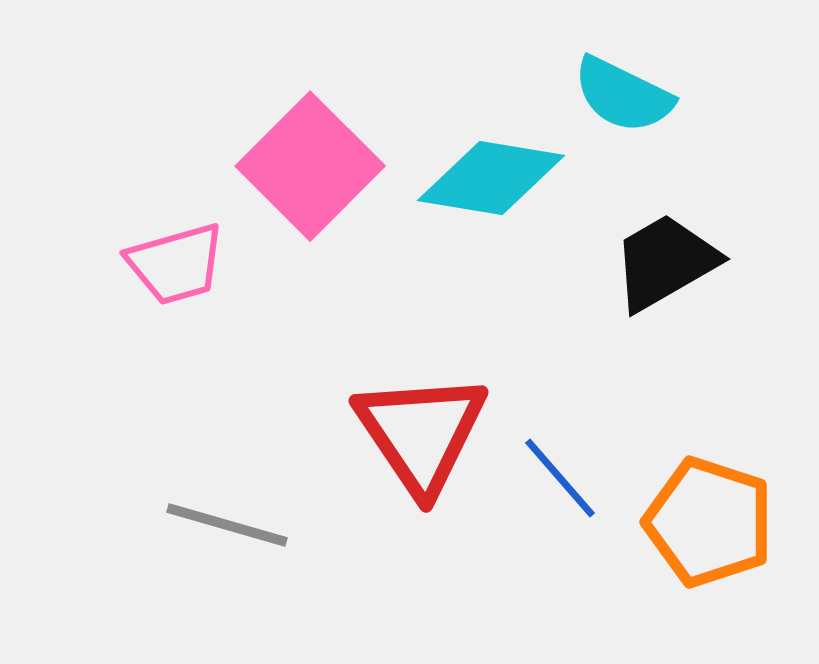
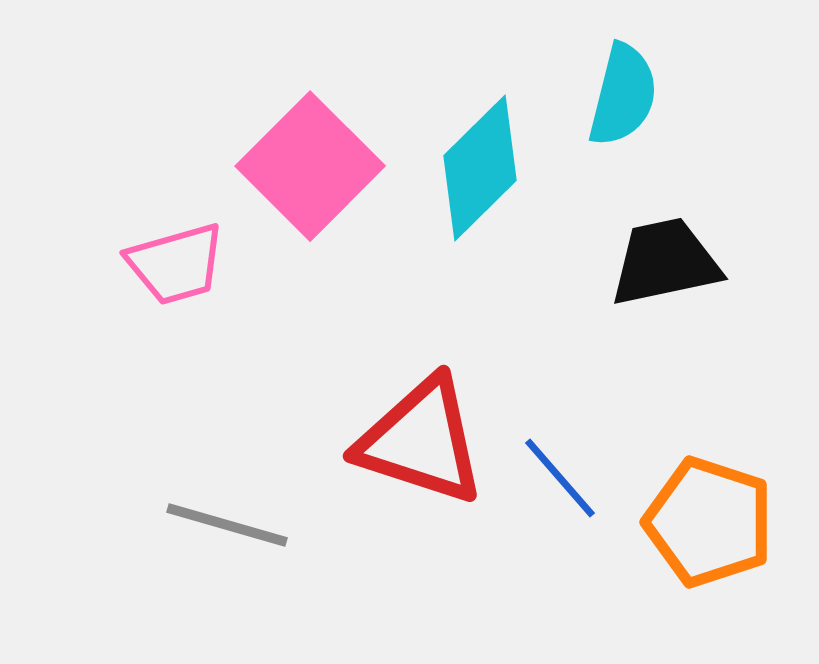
cyan semicircle: rotated 102 degrees counterclockwise
cyan diamond: moved 11 px left, 10 px up; rotated 54 degrees counterclockwise
black trapezoid: rotated 18 degrees clockwise
red triangle: moved 8 px down; rotated 38 degrees counterclockwise
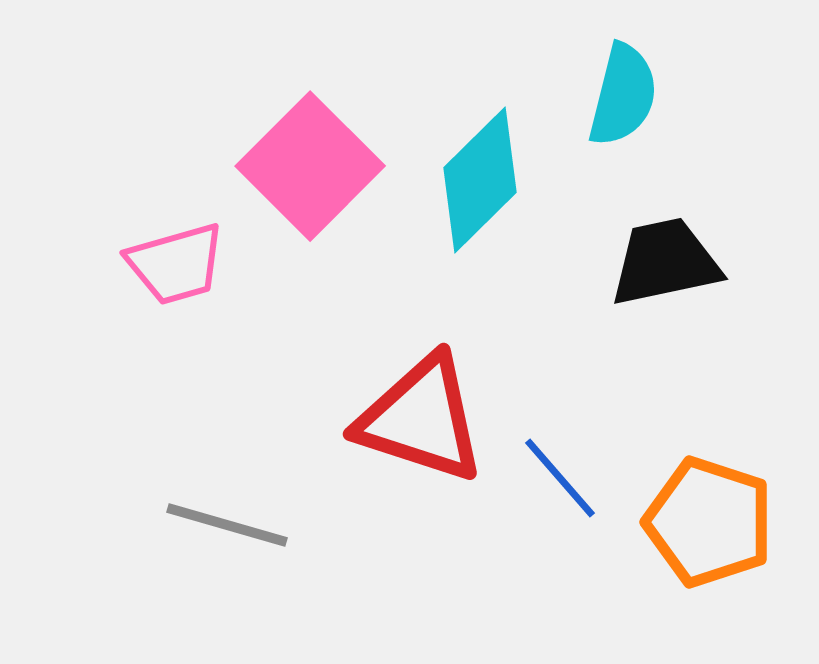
cyan diamond: moved 12 px down
red triangle: moved 22 px up
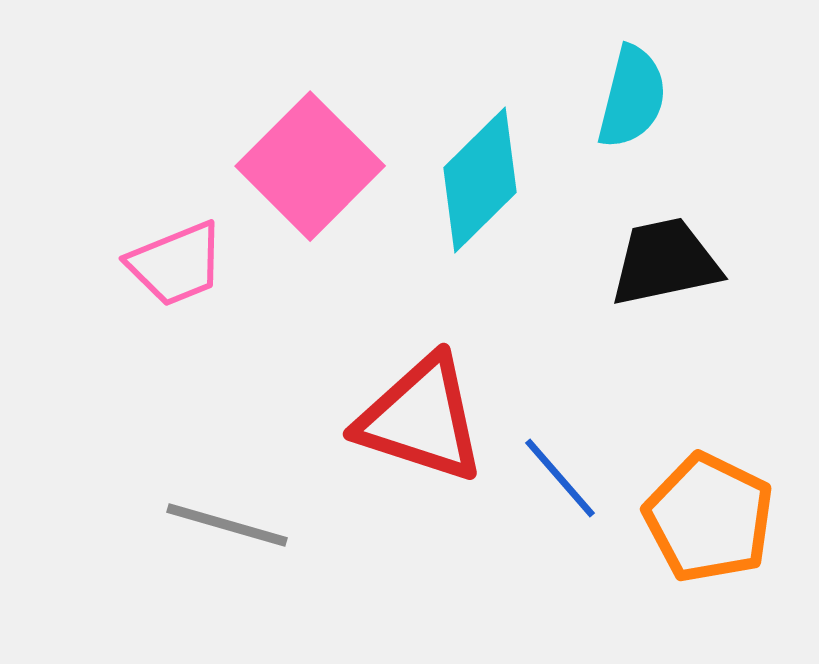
cyan semicircle: moved 9 px right, 2 px down
pink trapezoid: rotated 6 degrees counterclockwise
orange pentagon: moved 4 px up; rotated 8 degrees clockwise
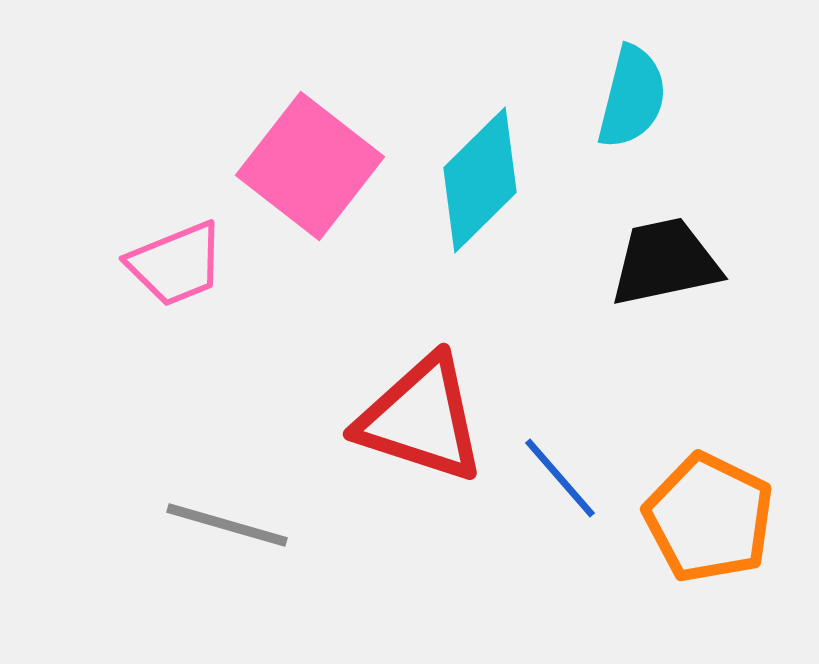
pink square: rotated 7 degrees counterclockwise
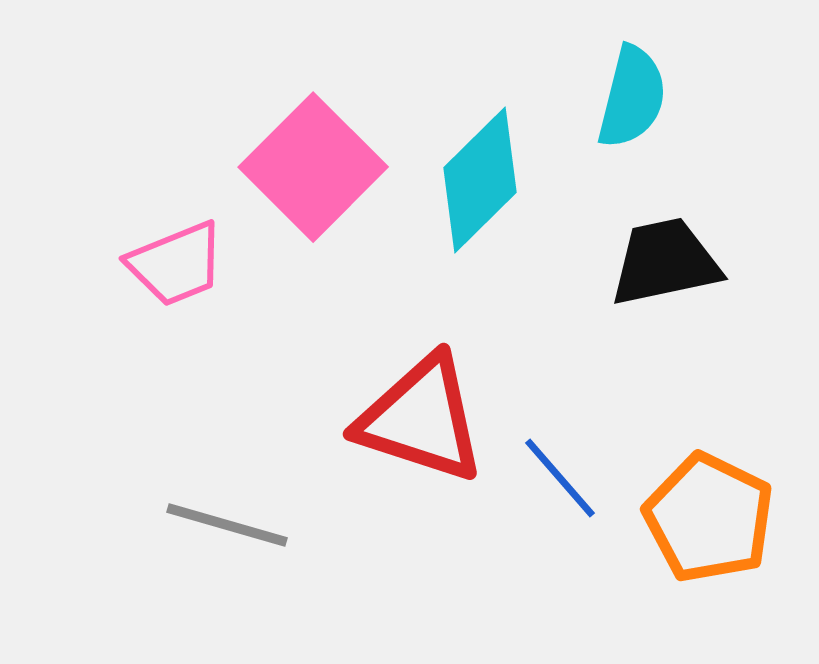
pink square: moved 3 px right, 1 px down; rotated 7 degrees clockwise
